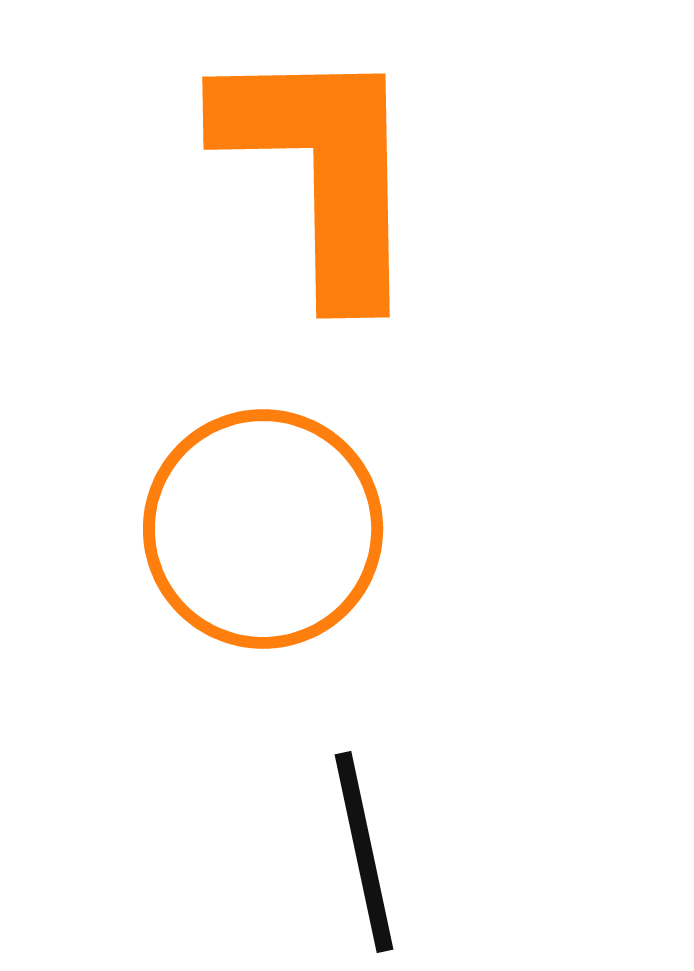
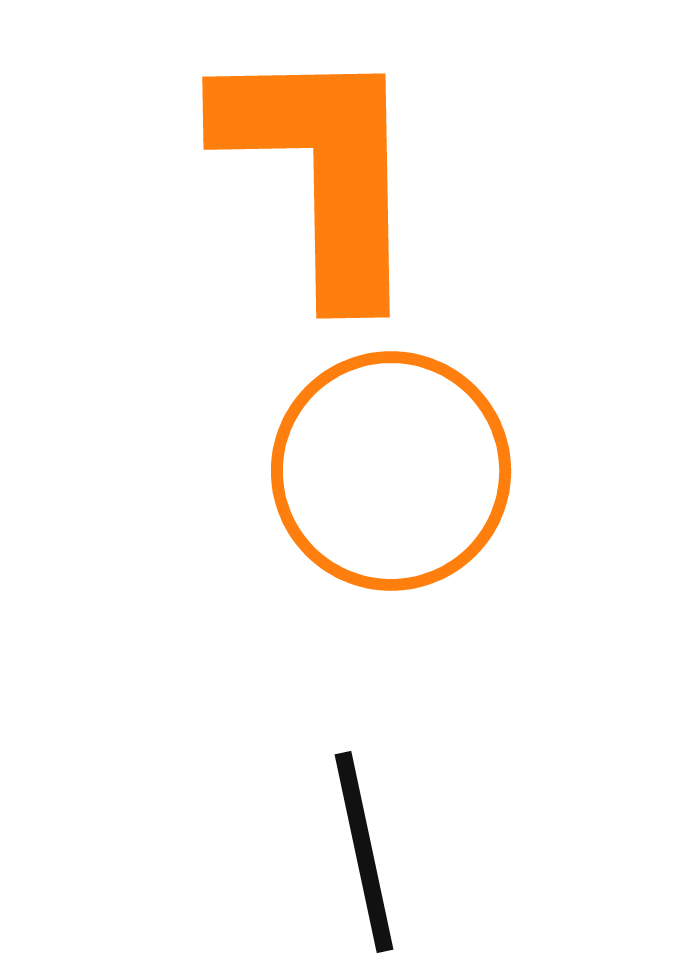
orange circle: moved 128 px right, 58 px up
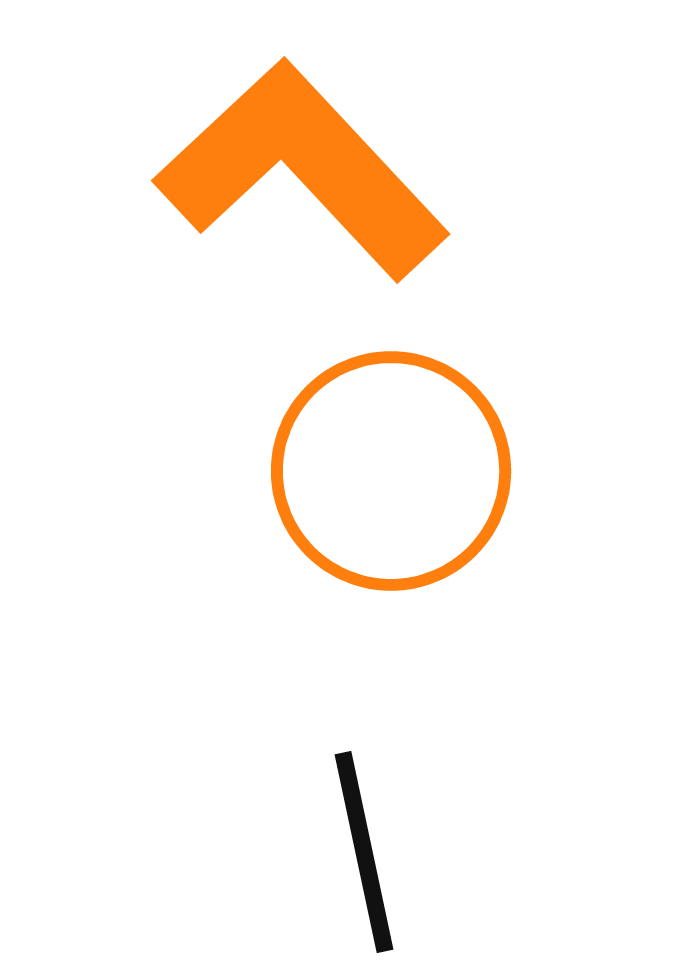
orange L-shape: moved 20 px left; rotated 42 degrees counterclockwise
